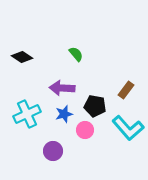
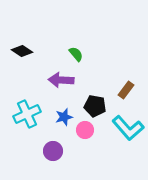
black diamond: moved 6 px up
purple arrow: moved 1 px left, 8 px up
blue star: moved 3 px down
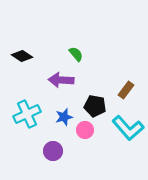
black diamond: moved 5 px down
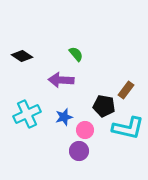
black pentagon: moved 9 px right
cyan L-shape: rotated 36 degrees counterclockwise
purple circle: moved 26 px right
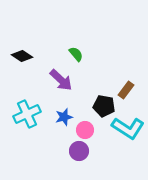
purple arrow: rotated 140 degrees counterclockwise
cyan L-shape: rotated 20 degrees clockwise
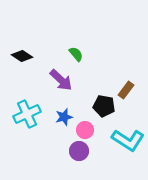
cyan L-shape: moved 12 px down
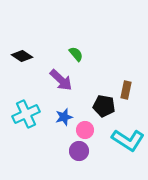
brown rectangle: rotated 24 degrees counterclockwise
cyan cross: moved 1 px left
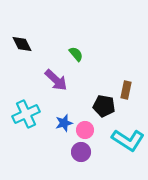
black diamond: moved 12 px up; rotated 30 degrees clockwise
purple arrow: moved 5 px left
blue star: moved 6 px down
purple circle: moved 2 px right, 1 px down
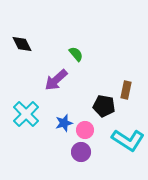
purple arrow: rotated 95 degrees clockwise
cyan cross: rotated 20 degrees counterclockwise
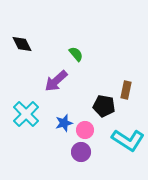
purple arrow: moved 1 px down
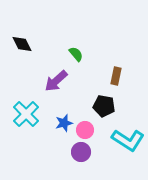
brown rectangle: moved 10 px left, 14 px up
